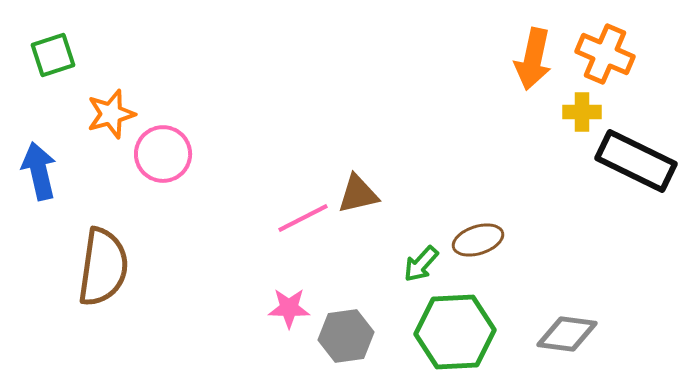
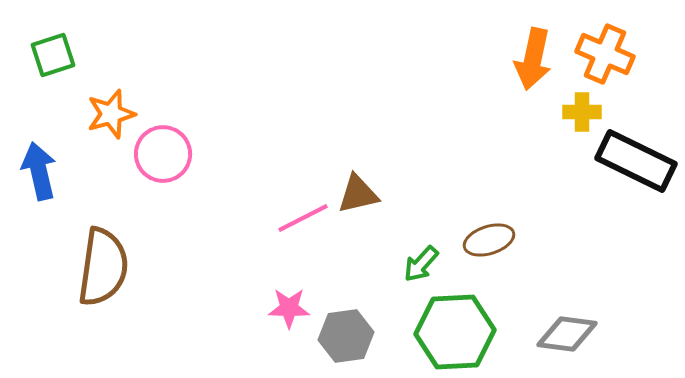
brown ellipse: moved 11 px right
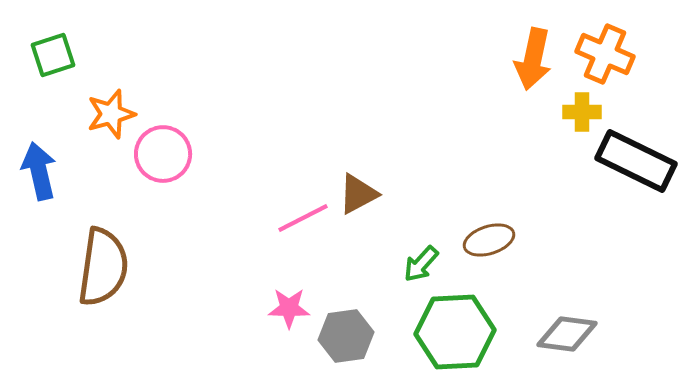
brown triangle: rotated 15 degrees counterclockwise
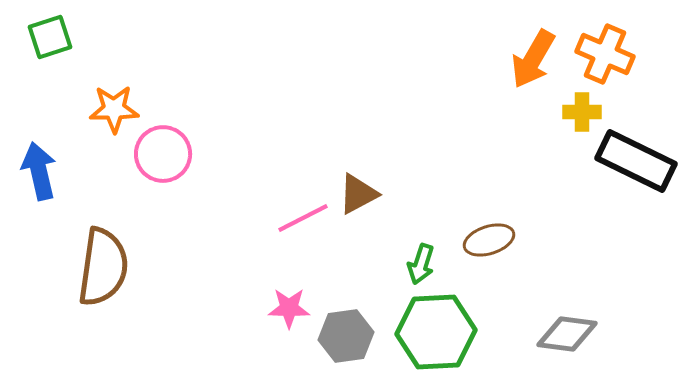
green square: moved 3 px left, 18 px up
orange arrow: rotated 18 degrees clockwise
orange star: moved 3 px right, 5 px up; rotated 15 degrees clockwise
green arrow: rotated 24 degrees counterclockwise
green hexagon: moved 19 px left
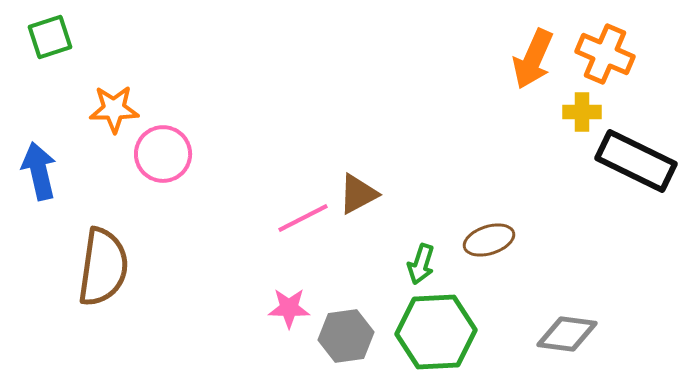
orange arrow: rotated 6 degrees counterclockwise
